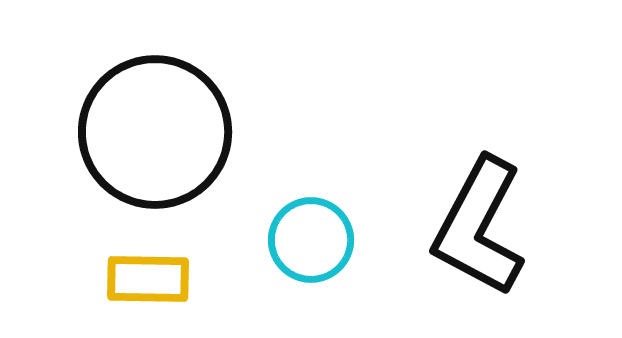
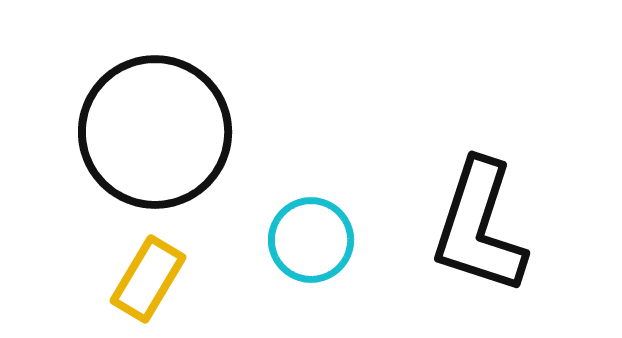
black L-shape: rotated 10 degrees counterclockwise
yellow rectangle: rotated 60 degrees counterclockwise
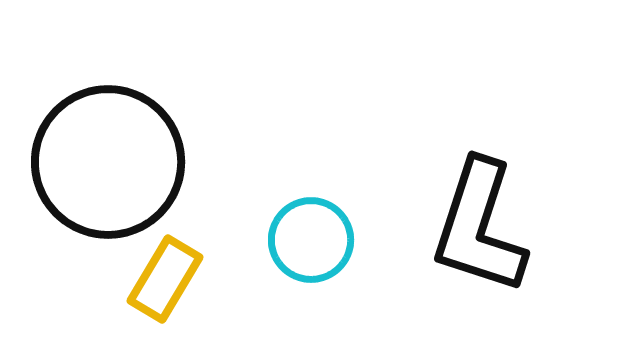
black circle: moved 47 px left, 30 px down
yellow rectangle: moved 17 px right
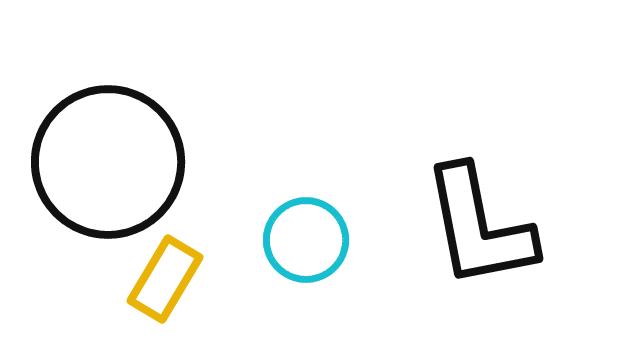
black L-shape: rotated 29 degrees counterclockwise
cyan circle: moved 5 px left
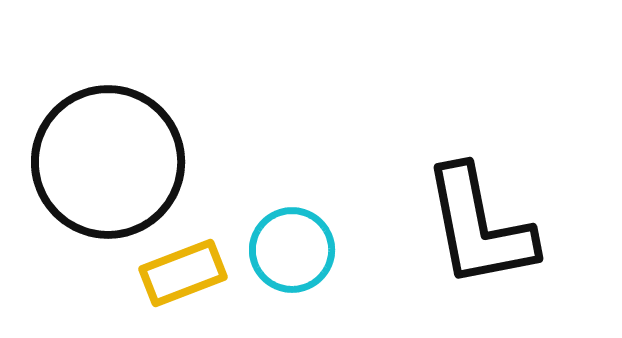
cyan circle: moved 14 px left, 10 px down
yellow rectangle: moved 18 px right, 6 px up; rotated 38 degrees clockwise
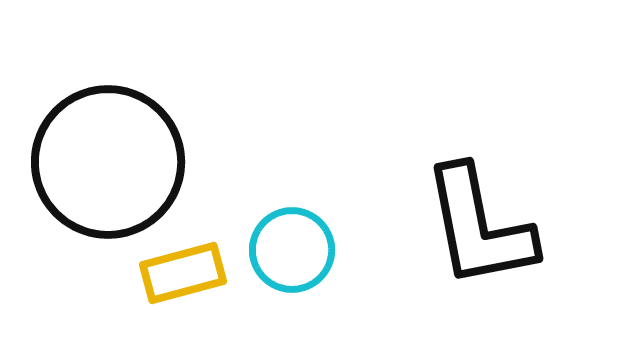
yellow rectangle: rotated 6 degrees clockwise
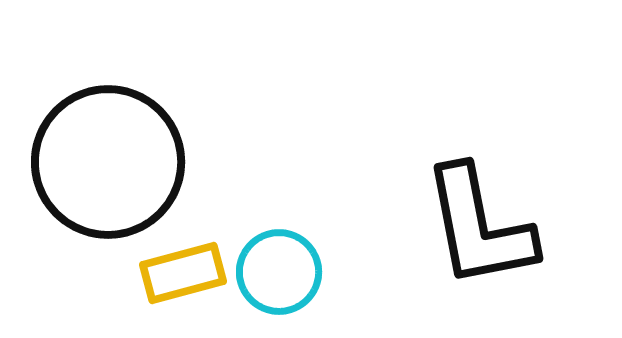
cyan circle: moved 13 px left, 22 px down
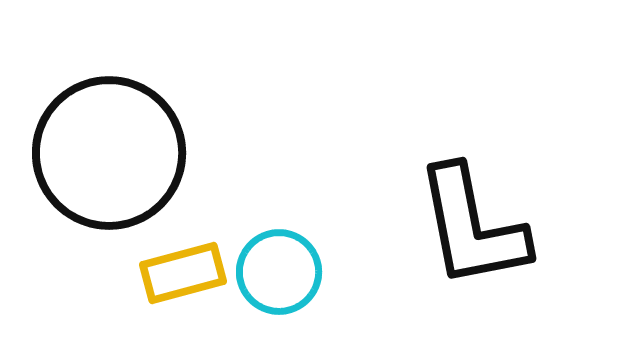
black circle: moved 1 px right, 9 px up
black L-shape: moved 7 px left
